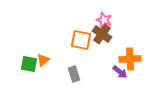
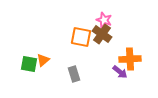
orange square: moved 3 px up
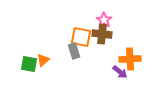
pink star: rotated 14 degrees clockwise
brown cross: rotated 30 degrees counterclockwise
gray rectangle: moved 23 px up
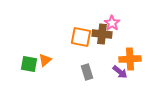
pink star: moved 8 px right, 3 px down
gray rectangle: moved 13 px right, 21 px down
orange triangle: moved 2 px right
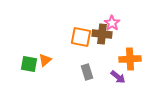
purple arrow: moved 2 px left, 5 px down
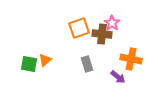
orange square: moved 2 px left, 9 px up; rotated 30 degrees counterclockwise
orange cross: moved 1 px right; rotated 15 degrees clockwise
gray rectangle: moved 8 px up
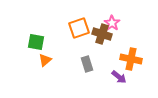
brown cross: rotated 12 degrees clockwise
green square: moved 7 px right, 22 px up
purple arrow: moved 1 px right
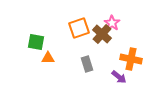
brown cross: rotated 24 degrees clockwise
orange triangle: moved 3 px right, 2 px up; rotated 40 degrees clockwise
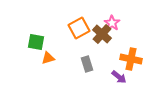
orange square: rotated 10 degrees counterclockwise
orange triangle: rotated 16 degrees counterclockwise
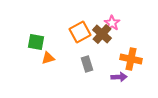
orange square: moved 1 px right, 4 px down
purple arrow: rotated 42 degrees counterclockwise
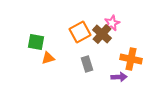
pink star: rotated 14 degrees clockwise
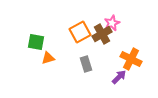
brown cross: rotated 18 degrees clockwise
orange cross: rotated 15 degrees clockwise
gray rectangle: moved 1 px left
purple arrow: rotated 42 degrees counterclockwise
